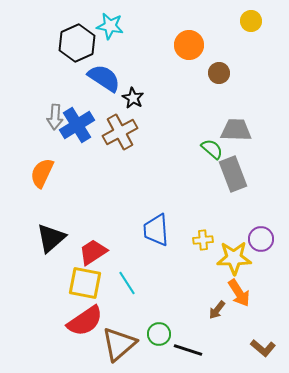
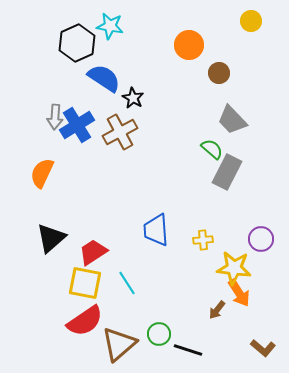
gray trapezoid: moved 4 px left, 10 px up; rotated 136 degrees counterclockwise
gray rectangle: moved 6 px left, 2 px up; rotated 48 degrees clockwise
yellow star: moved 10 px down; rotated 8 degrees clockwise
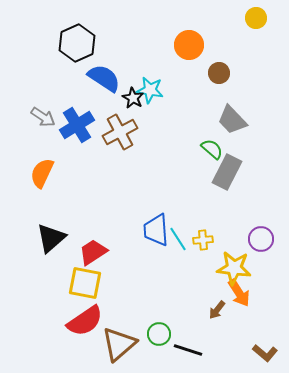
yellow circle: moved 5 px right, 3 px up
cyan star: moved 40 px right, 64 px down
gray arrow: moved 12 px left; rotated 60 degrees counterclockwise
cyan line: moved 51 px right, 44 px up
brown L-shape: moved 2 px right, 5 px down
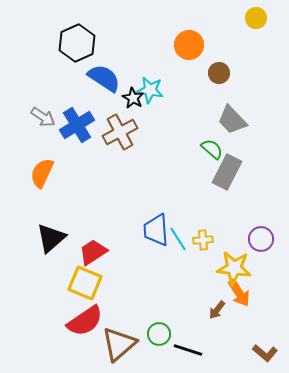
yellow square: rotated 12 degrees clockwise
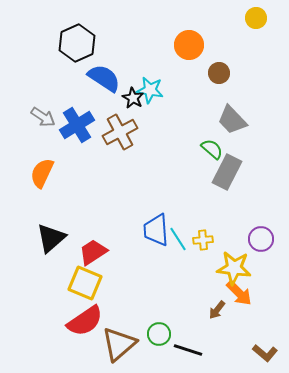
orange arrow: rotated 12 degrees counterclockwise
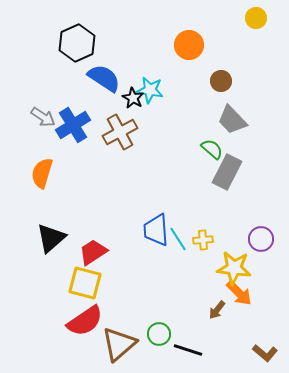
brown circle: moved 2 px right, 8 px down
blue cross: moved 4 px left
orange semicircle: rotated 8 degrees counterclockwise
yellow square: rotated 8 degrees counterclockwise
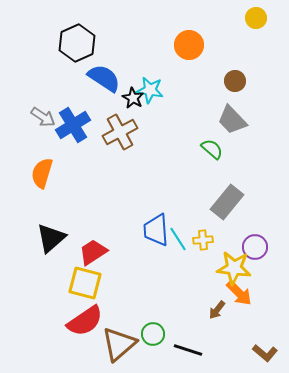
brown circle: moved 14 px right
gray rectangle: moved 30 px down; rotated 12 degrees clockwise
purple circle: moved 6 px left, 8 px down
green circle: moved 6 px left
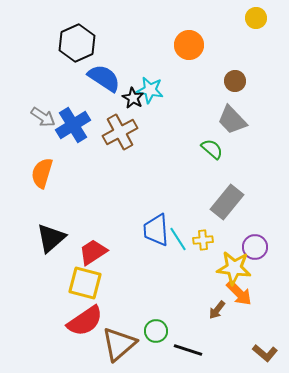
green circle: moved 3 px right, 3 px up
